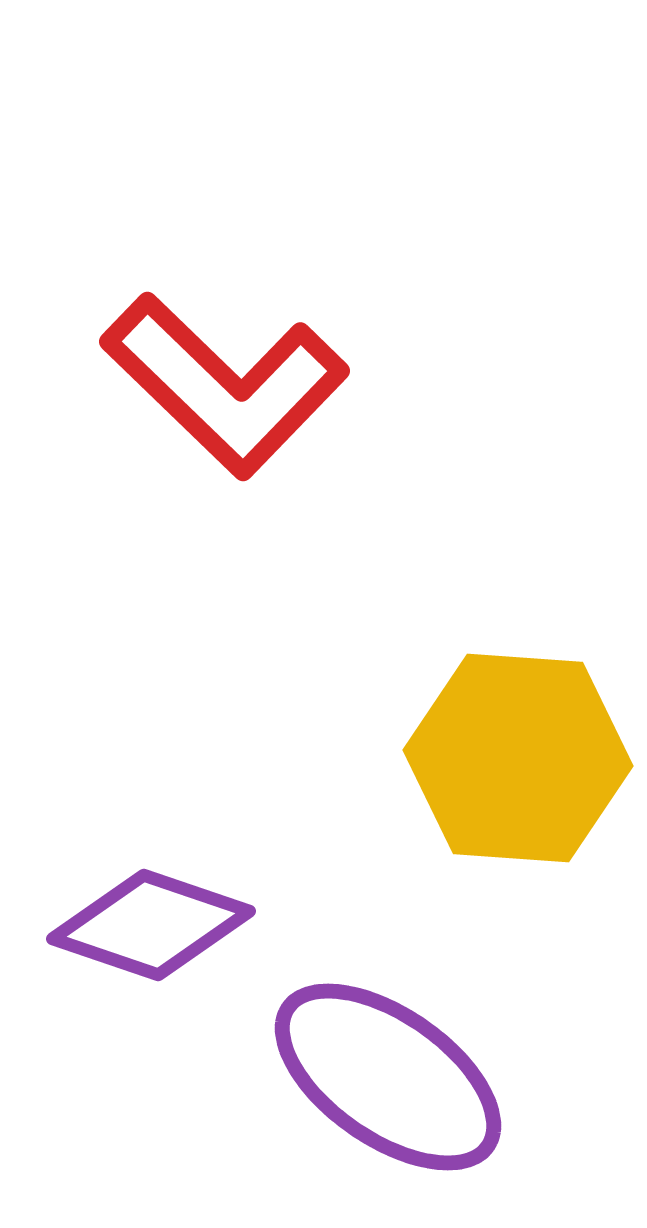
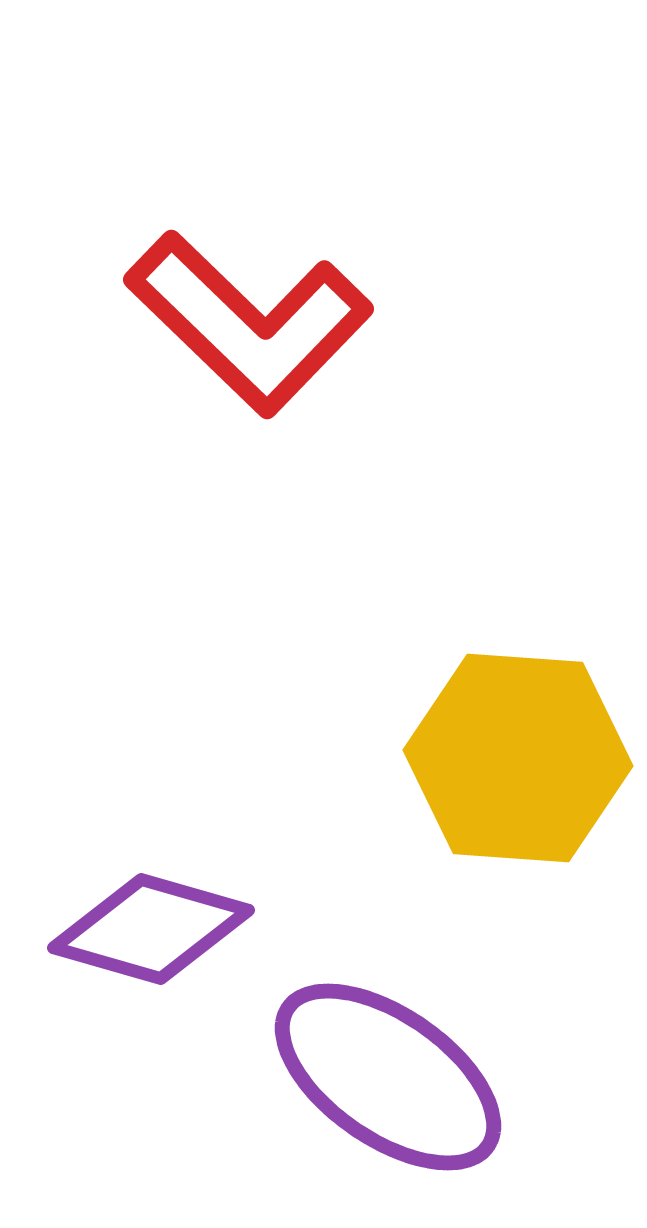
red L-shape: moved 24 px right, 62 px up
purple diamond: moved 4 px down; rotated 3 degrees counterclockwise
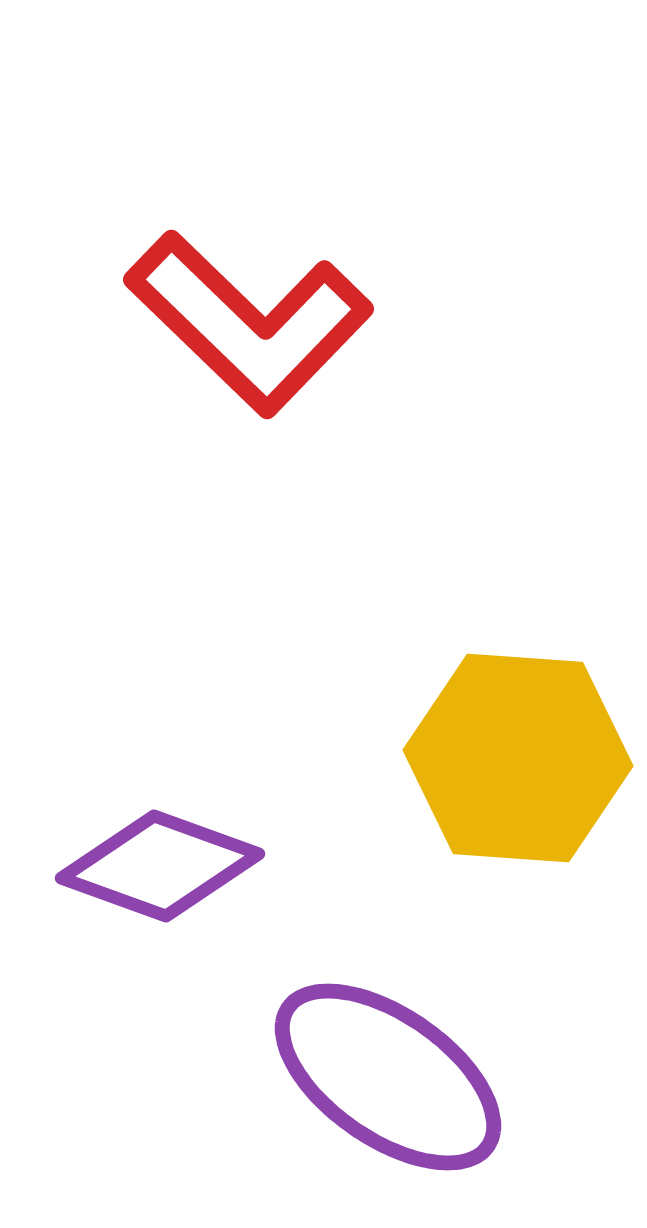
purple diamond: moved 9 px right, 63 px up; rotated 4 degrees clockwise
